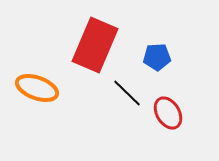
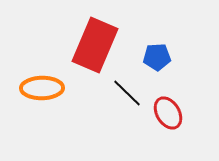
orange ellipse: moved 5 px right; rotated 21 degrees counterclockwise
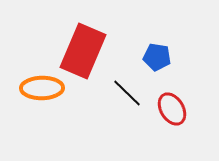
red rectangle: moved 12 px left, 6 px down
blue pentagon: rotated 12 degrees clockwise
red ellipse: moved 4 px right, 4 px up
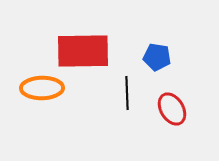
red rectangle: rotated 66 degrees clockwise
black line: rotated 44 degrees clockwise
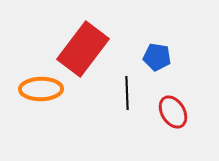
red rectangle: moved 2 px up; rotated 52 degrees counterclockwise
orange ellipse: moved 1 px left, 1 px down
red ellipse: moved 1 px right, 3 px down
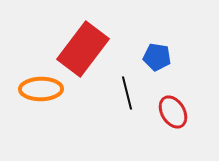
black line: rotated 12 degrees counterclockwise
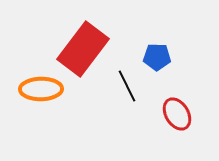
blue pentagon: rotated 8 degrees counterclockwise
black line: moved 7 px up; rotated 12 degrees counterclockwise
red ellipse: moved 4 px right, 2 px down
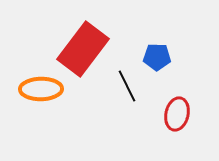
red ellipse: rotated 44 degrees clockwise
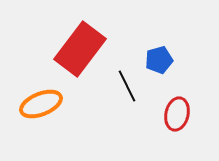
red rectangle: moved 3 px left
blue pentagon: moved 2 px right, 3 px down; rotated 16 degrees counterclockwise
orange ellipse: moved 15 px down; rotated 21 degrees counterclockwise
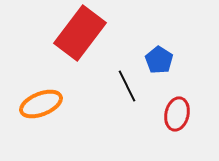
red rectangle: moved 16 px up
blue pentagon: rotated 24 degrees counterclockwise
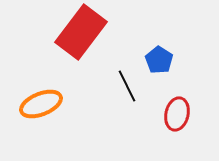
red rectangle: moved 1 px right, 1 px up
